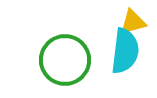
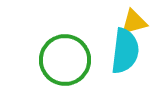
yellow triangle: moved 1 px right
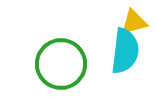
green circle: moved 4 px left, 4 px down
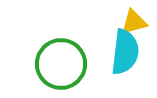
cyan semicircle: moved 1 px down
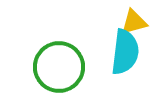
green circle: moved 2 px left, 3 px down
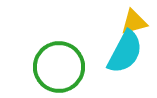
cyan semicircle: rotated 21 degrees clockwise
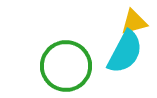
green circle: moved 7 px right, 1 px up
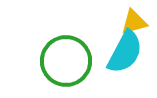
green circle: moved 5 px up
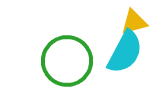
green circle: moved 1 px right
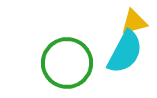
green circle: moved 2 px down
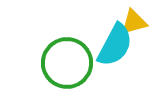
cyan semicircle: moved 10 px left, 7 px up
